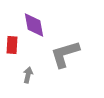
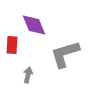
purple diamond: rotated 12 degrees counterclockwise
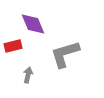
purple diamond: moved 1 px left, 1 px up
red rectangle: moved 1 px right, 1 px down; rotated 72 degrees clockwise
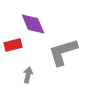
red rectangle: moved 1 px up
gray L-shape: moved 2 px left, 2 px up
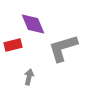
gray L-shape: moved 4 px up
gray arrow: moved 1 px right, 2 px down
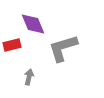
red rectangle: moved 1 px left
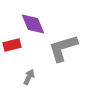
gray arrow: rotated 14 degrees clockwise
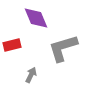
purple diamond: moved 3 px right, 6 px up
gray arrow: moved 2 px right, 2 px up
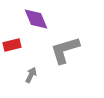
purple diamond: moved 1 px down
gray L-shape: moved 2 px right, 2 px down
